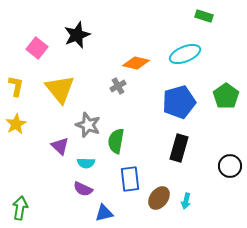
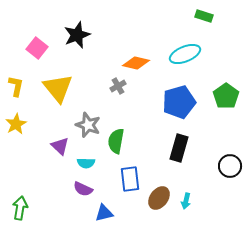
yellow triangle: moved 2 px left, 1 px up
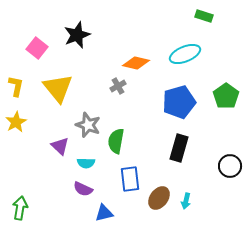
yellow star: moved 2 px up
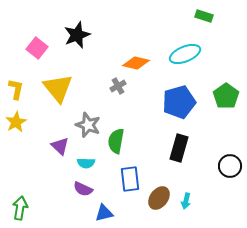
yellow L-shape: moved 3 px down
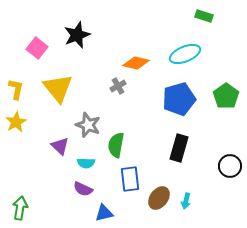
blue pentagon: moved 3 px up
green semicircle: moved 4 px down
